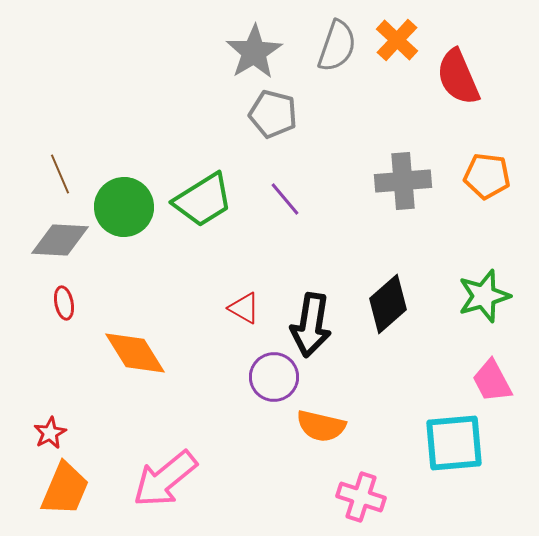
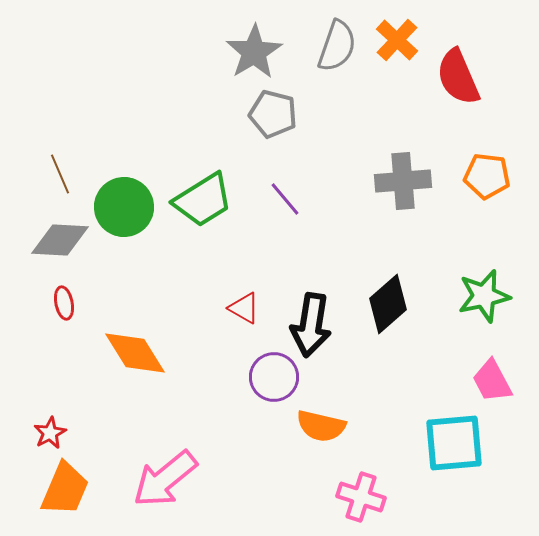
green star: rotated 4 degrees clockwise
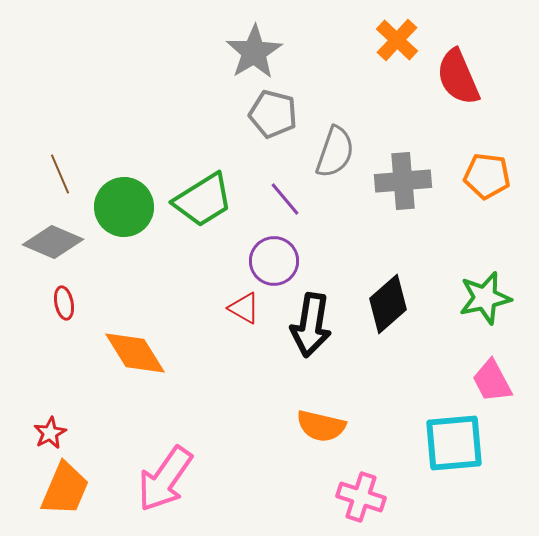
gray semicircle: moved 2 px left, 106 px down
gray diamond: moved 7 px left, 2 px down; rotated 20 degrees clockwise
green star: moved 1 px right, 2 px down
purple circle: moved 116 px up
pink arrow: rotated 16 degrees counterclockwise
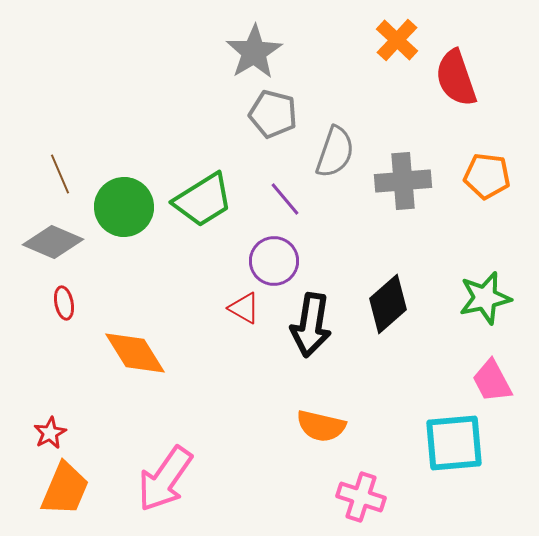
red semicircle: moved 2 px left, 1 px down; rotated 4 degrees clockwise
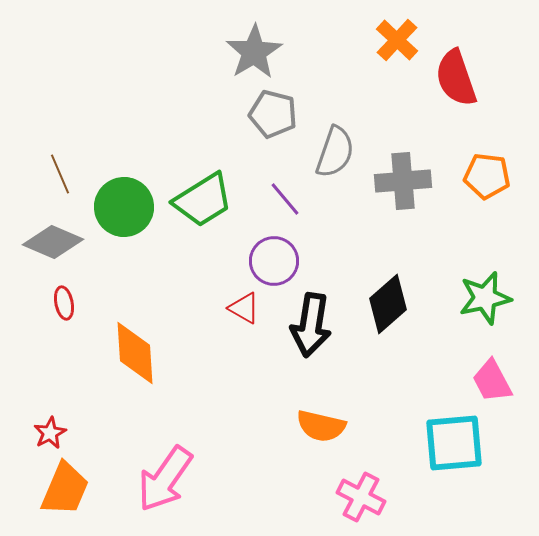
orange diamond: rotated 28 degrees clockwise
pink cross: rotated 9 degrees clockwise
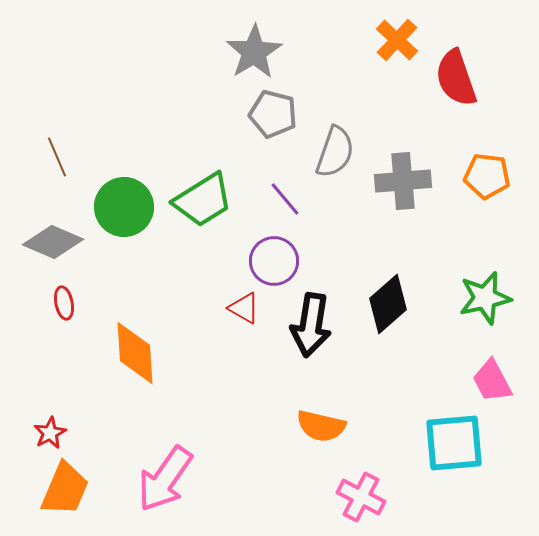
brown line: moved 3 px left, 17 px up
